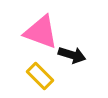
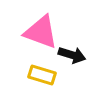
yellow rectangle: moved 2 px right, 1 px up; rotated 28 degrees counterclockwise
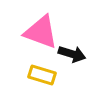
black arrow: moved 1 px up
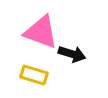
yellow rectangle: moved 8 px left
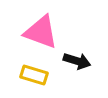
black arrow: moved 5 px right, 7 px down
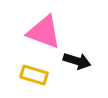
pink triangle: moved 3 px right
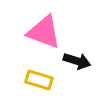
yellow rectangle: moved 5 px right, 5 px down
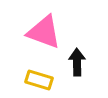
black arrow: moved 1 px down; rotated 108 degrees counterclockwise
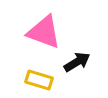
black arrow: rotated 60 degrees clockwise
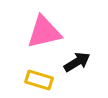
pink triangle: rotated 33 degrees counterclockwise
